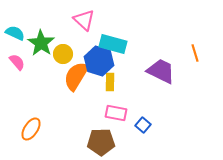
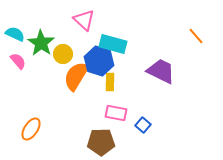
cyan semicircle: moved 1 px down
orange line: moved 1 px right, 17 px up; rotated 24 degrees counterclockwise
pink semicircle: moved 1 px right, 1 px up
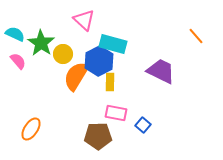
blue hexagon: rotated 16 degrees clockwise
brown pentagon: moved 3 px left, 6 px up
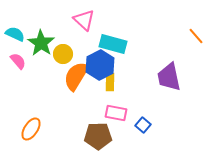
blue hexagon: moved 1 px right, 4 px down
purple trapezoid: moved 8 px right, 6 px down; rotated 128 degrees counterclockwise
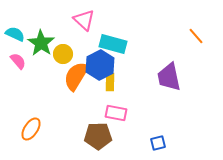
blue square: moved 15 px right, 18 px down; rotated 35 degrees clockwise
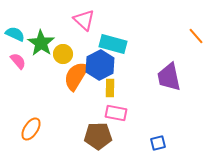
yellow rectangle: moved 6 px down
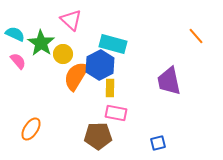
pink triangle: moved 13 px left
purple trapezoid: moved 4 px down
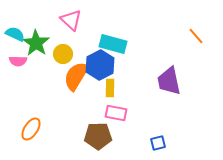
green star: moved 5 px left
pink semicircle: rotated 132 degrees clockwise
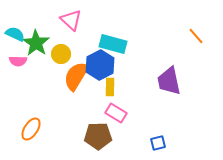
yellow circle: moved 2 px left
yellow rectangle: moved 1 px up
pink rectangle: rotated 20 degrees clockwise
